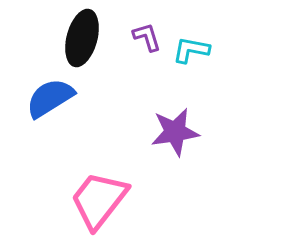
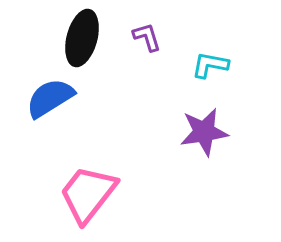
cyan L-shape: moved 19 px right, 15 px down
purple star: moved 29 px right
pink trapezoid: moved 11 px left, 6 px up
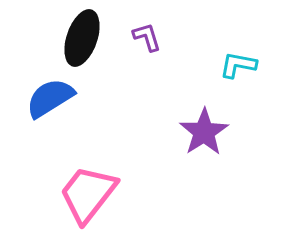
black ellipse: rotated 4 degrees clockwise
cyan L-shape: moved 28 px right
purple star: rotated 24 degrees counterclockwise
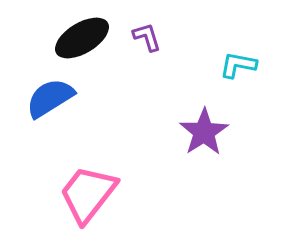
black ellipse: rotated 40 degrees clockwise
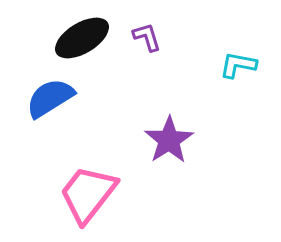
purple star: moved 35 px left, 8 px down
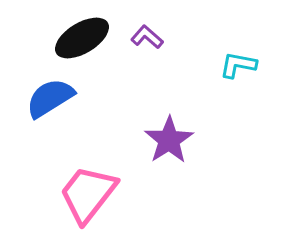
purple L-shape: rotated 32 degrees counterclockwise
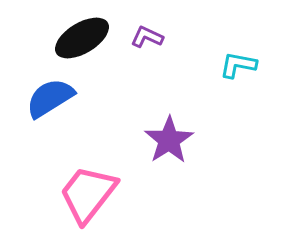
purple L-shape: rotated 16 degrees counterclockwise
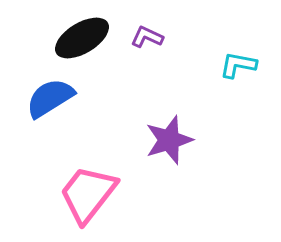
purple star: rotated 15 degrees clockwise
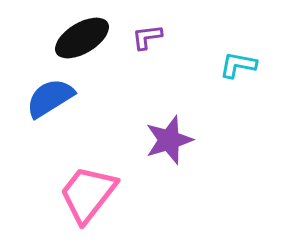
purple L-shape: rotated 32 degrees counterclockwise
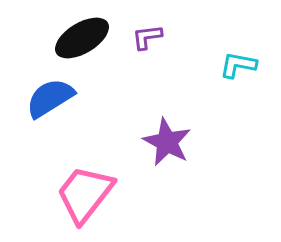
purple star: moved 2 px left, 2 px down; rotated 27 degrees counterclockwise
pink trapezoid: moved 3 px left
